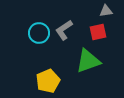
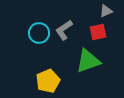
gray triangle: rotated 16 degrees counterclockwise
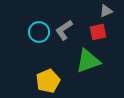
cyan circle: moved 1 px up
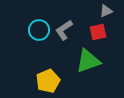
cyan circle: moved 2 px up
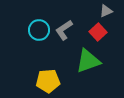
red square: rotated 30 degrees counterclockwise
yellow pentagon: rotated 20 degrees clockwise
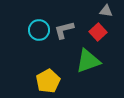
gray triangle: rotated 32 degrees clockwise
gray L-shape: rotated 20 degrees clockwise
yellow pentagon: rotated 25 degrees counterclockwise
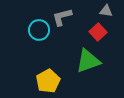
gray L-shape: moved 2 px left, 13 px up
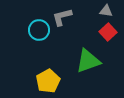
red square: moved 10 px right
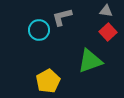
green triangle: moved 2 px right
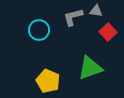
gray triangle: moved 10 px left
gray L-shape: moved 11 px right
green triangle: moved 7 px down
yellow pentagon: rotated 20 degrees counterclockwise
